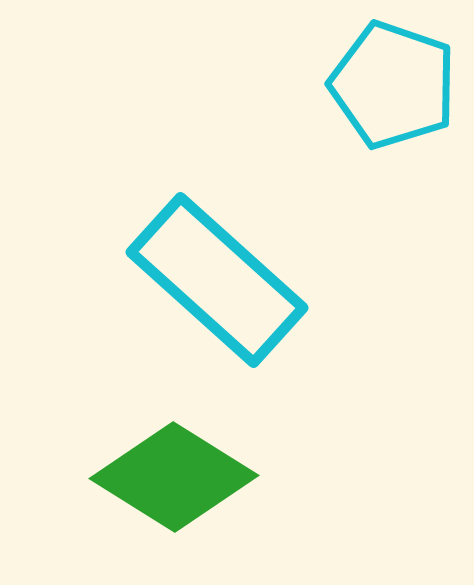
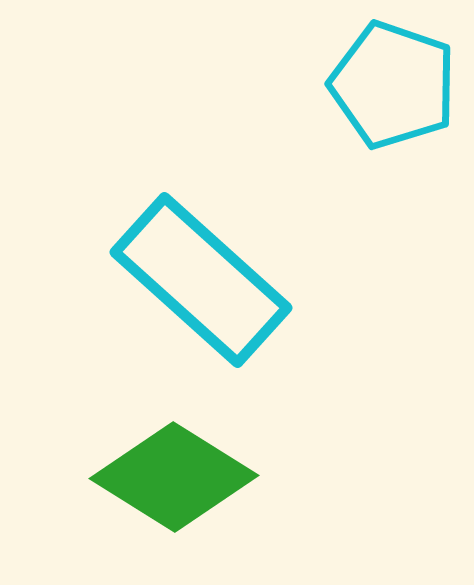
cyan rectangle: moved 16 px left
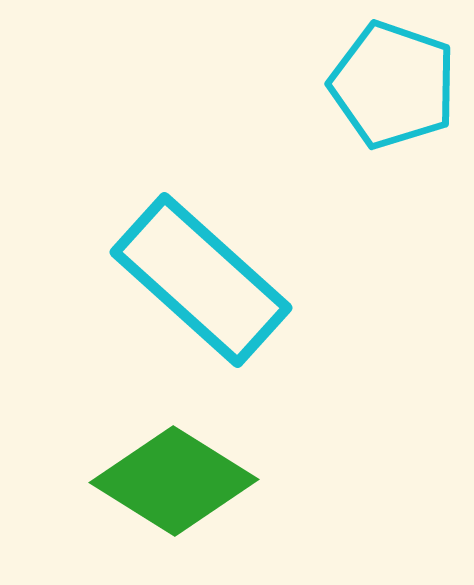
green diamond: moved 4 px down
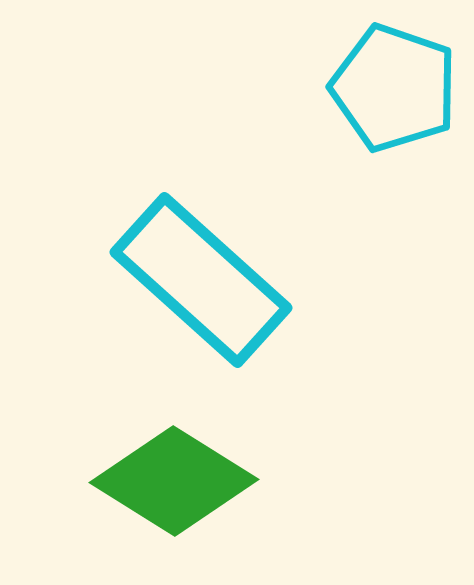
cyan pentagon: moved 1 px right, 3 px down
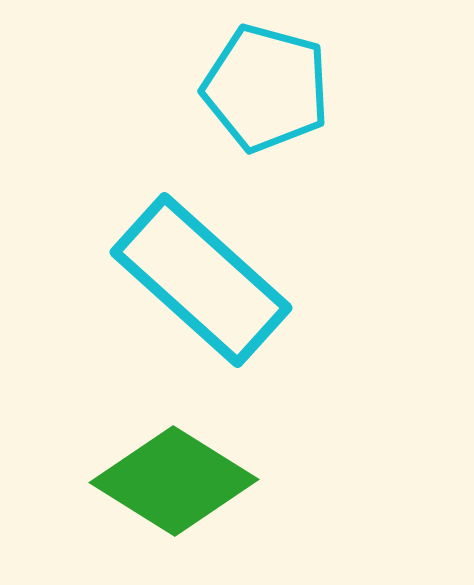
cyan pentagon: moved 128 px left; rotated 4 degrees counterclockwise
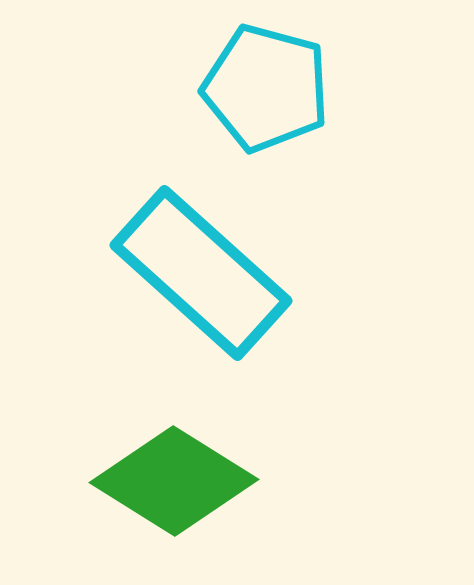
cyan rectangle: moved 7 px up
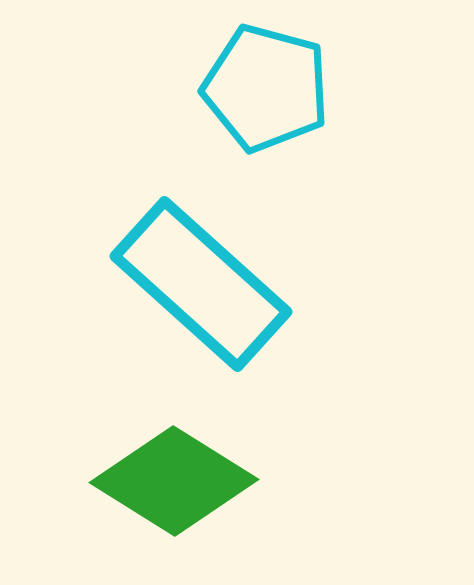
cyan rectangle: moved 11 px down
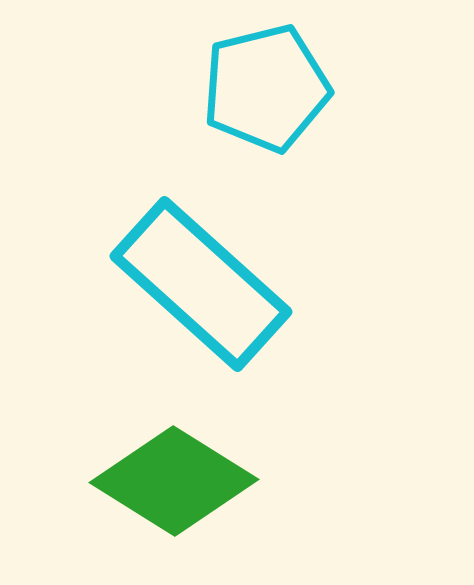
cyan pentagon: rotated 29 degrees counterclockwise
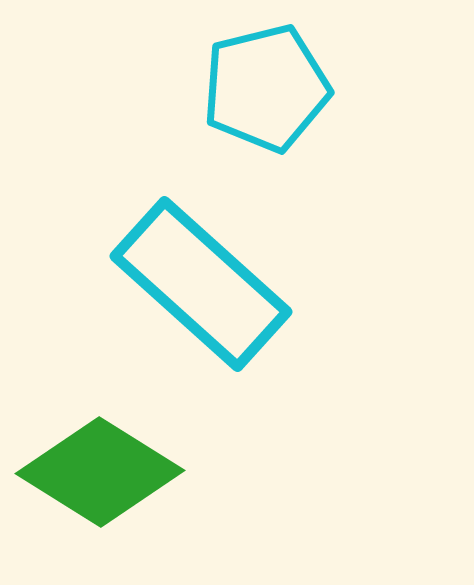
green diamond: moved 74 px left, 9 px up
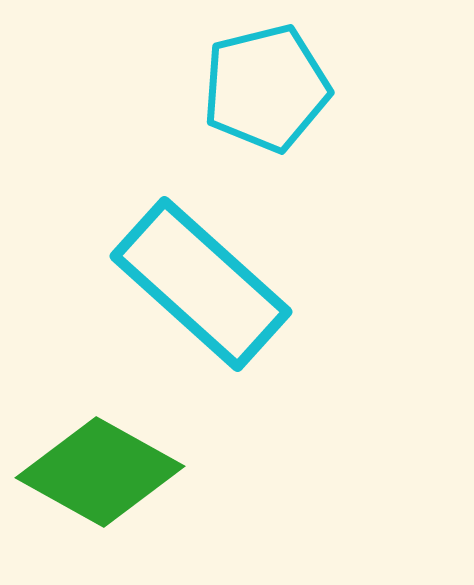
green diamond: rotated 3 degrees counterclockwise
